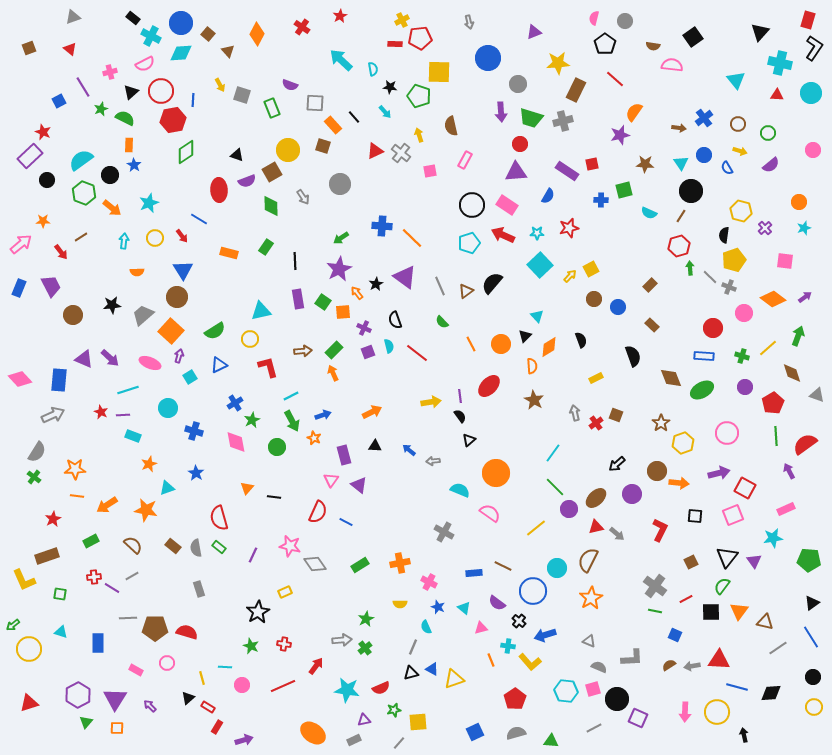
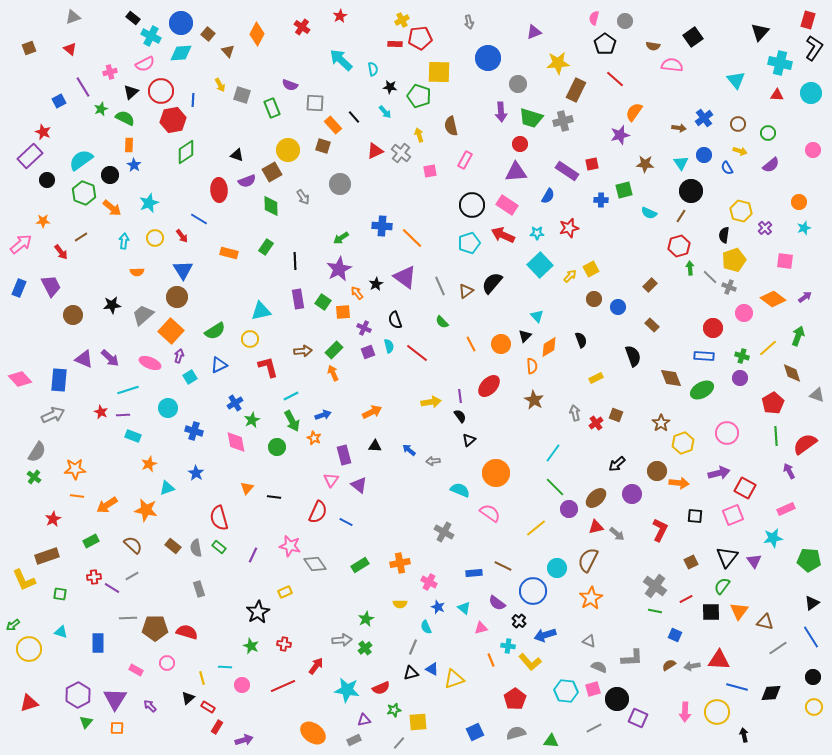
purple circle at (745, 387): moved 5 px left, 9 px up
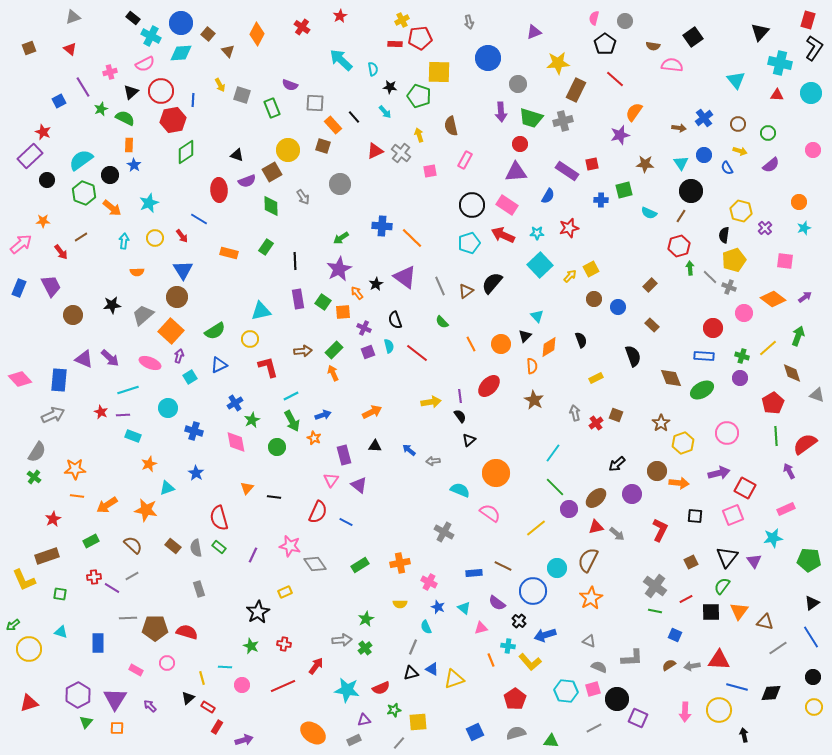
yellow circle at (717, 712): moved 2 px right, 2 px up
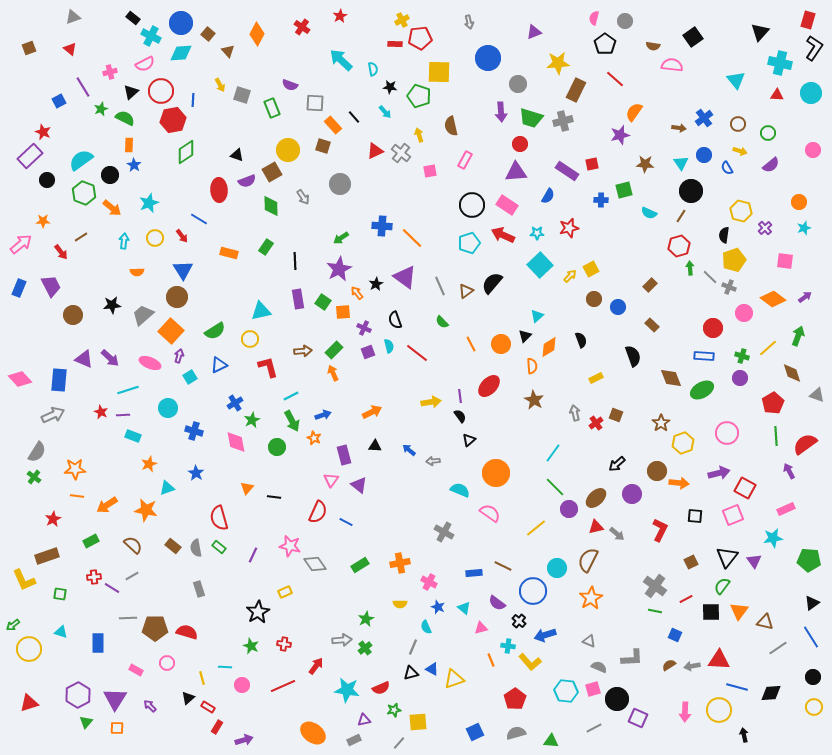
cyan triangle at (537, 316): rotated 32 degrees clockwise
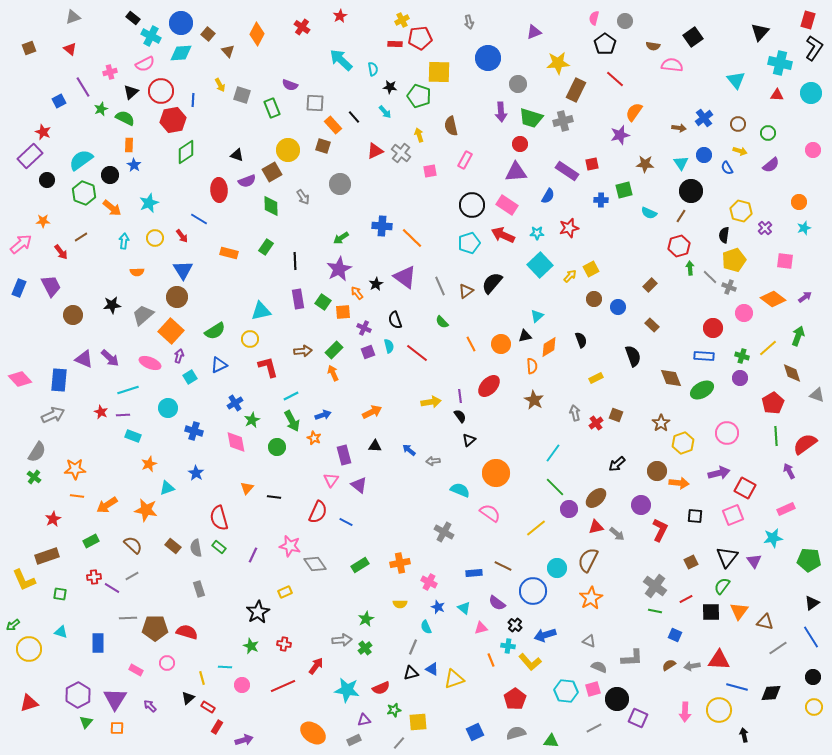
black triangle at (525, 336): rotated 32 degrees clockwise
purple circle at (632, 494): moved 9 px right, 11 px down
black cross at (519, 621): moved 4 px left, 4 px down
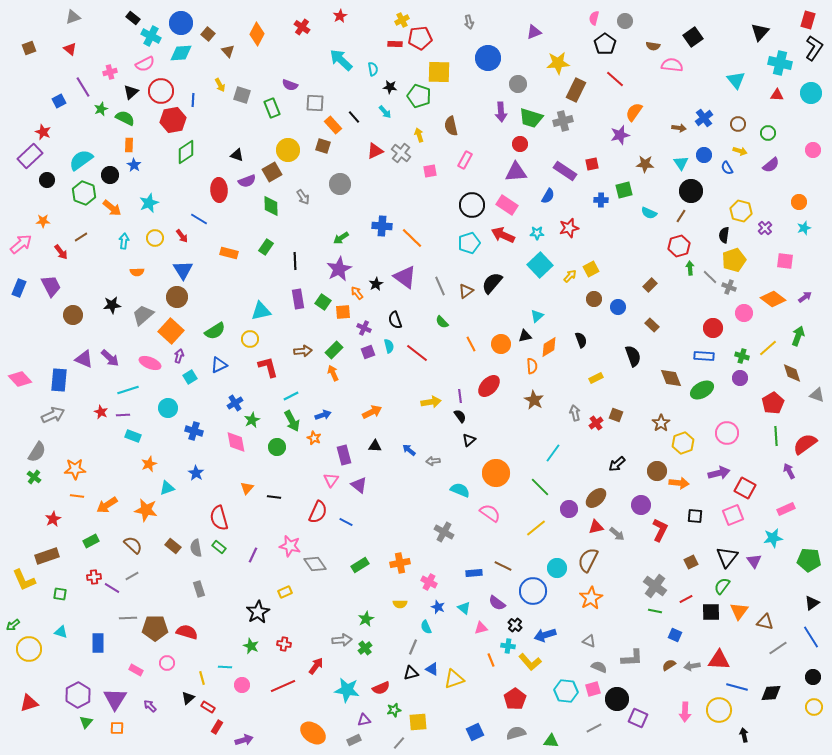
purple rectangle at (567, 171): moved 2 px left
green line at (555, 487): moved 15 px left
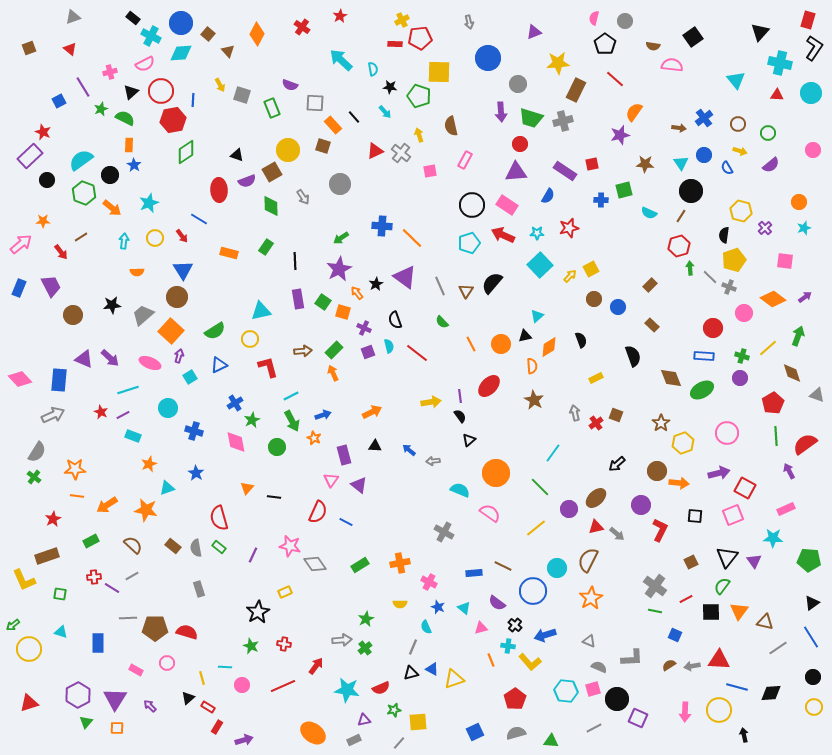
brown triangle at (466, 291): rotated 21 degrees counterclockwise
orange square at (343, 312): rotated 21 degrees clockwise
purple line at (123, 415): rotated 24 degrees counterclockwise
cyan star at (773, 538): rotated 12 degrees clockwise
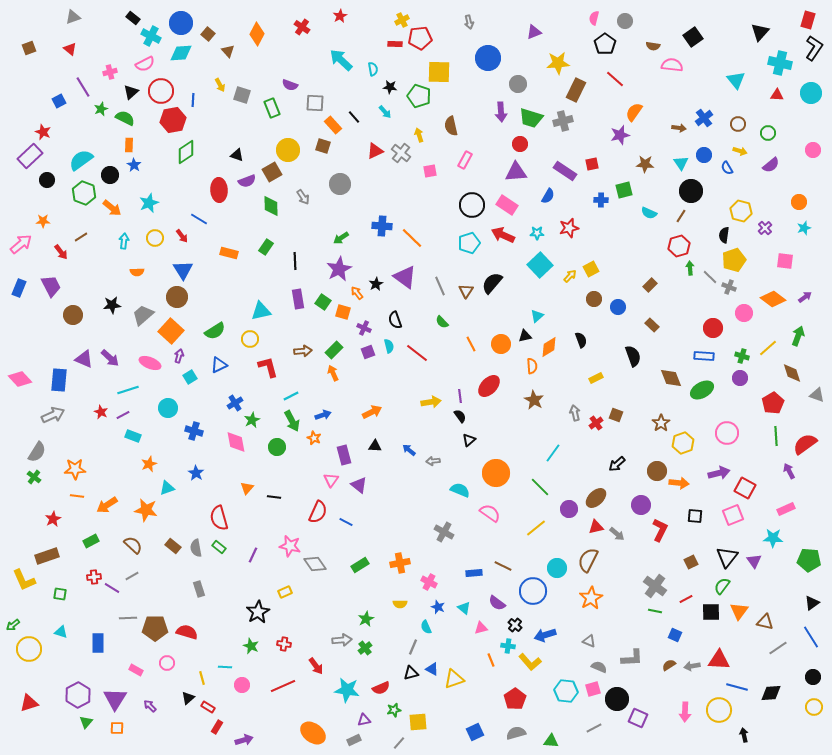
red arrow at (316, 666): rotated 108 degrees clockwise
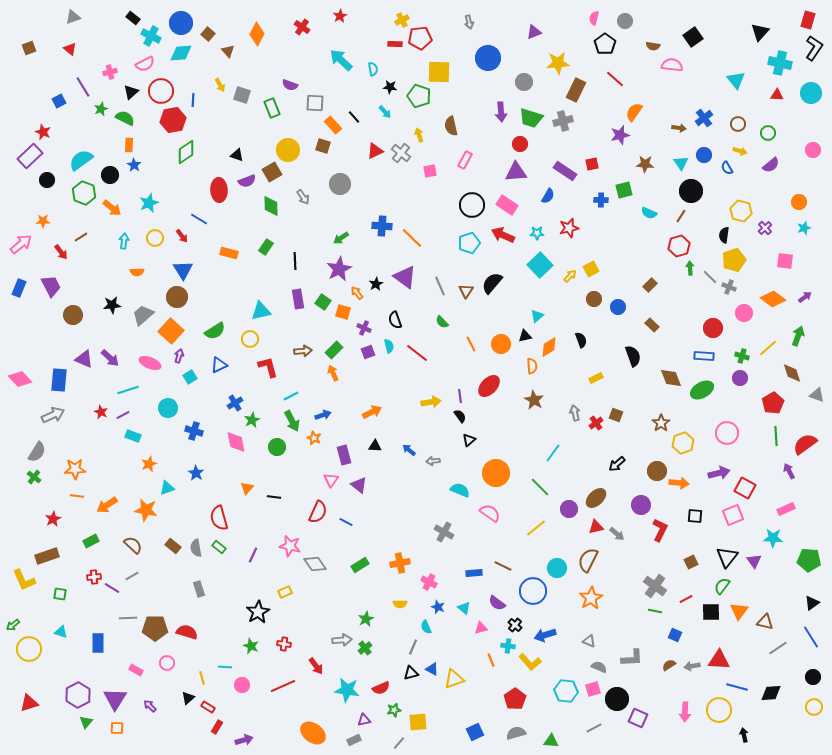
gray circle at (518, 84): moved 6 px right, 2 px up
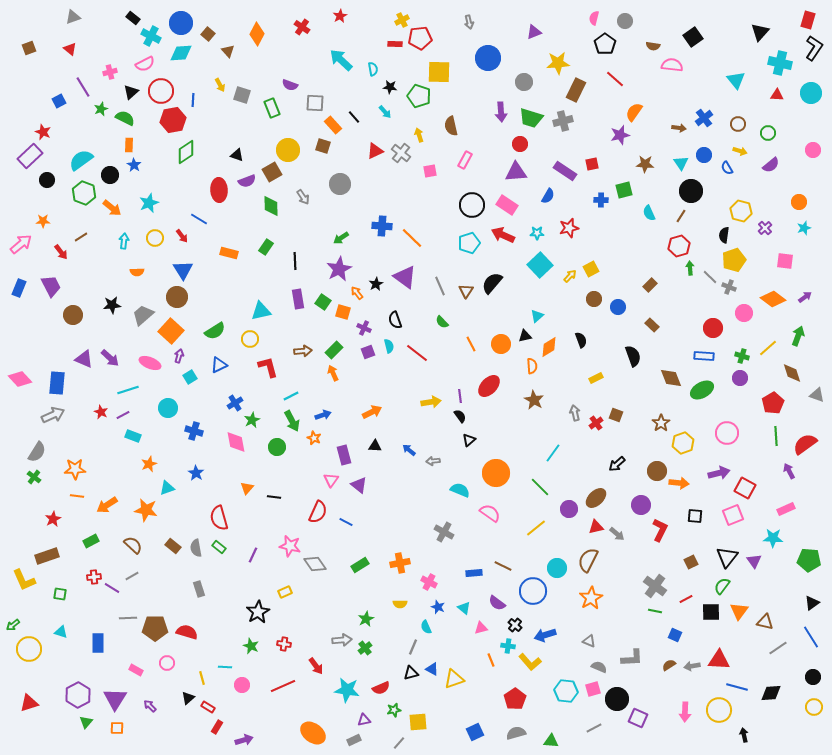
cyan semicircle at (649, 213): rotated 42 degrees clockwise
blue rectangle at (59, 380): moved 2 px left, 3 px down
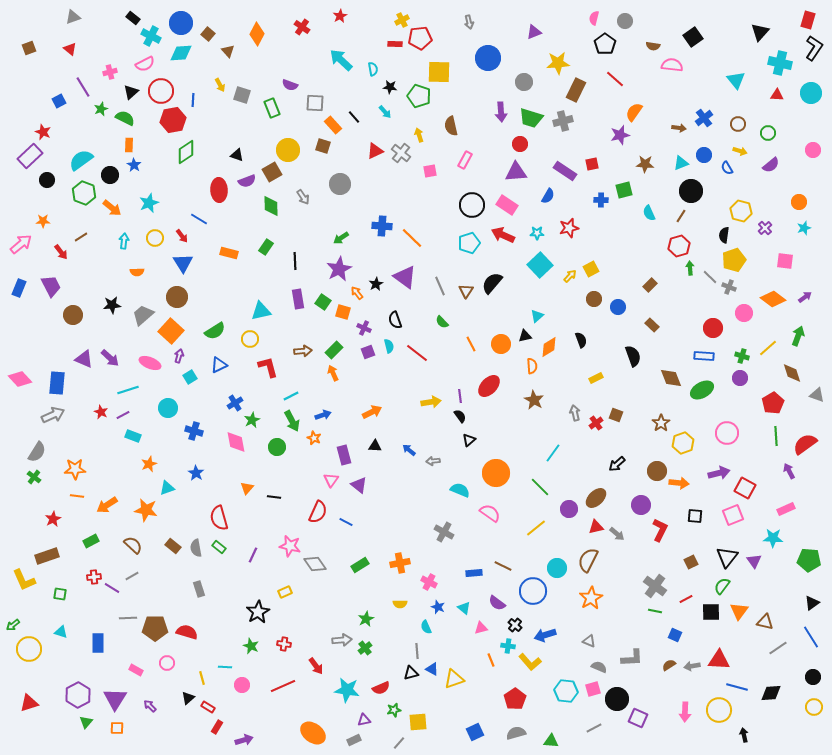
cyan triangle at (681, 163): rotated 42 degrees clockwise
blue triangle at (183, 270): moved 7 px up
gray line at (413, 647): moved 4 px right, 4 px down; rotated 28 degrees counterclockwise
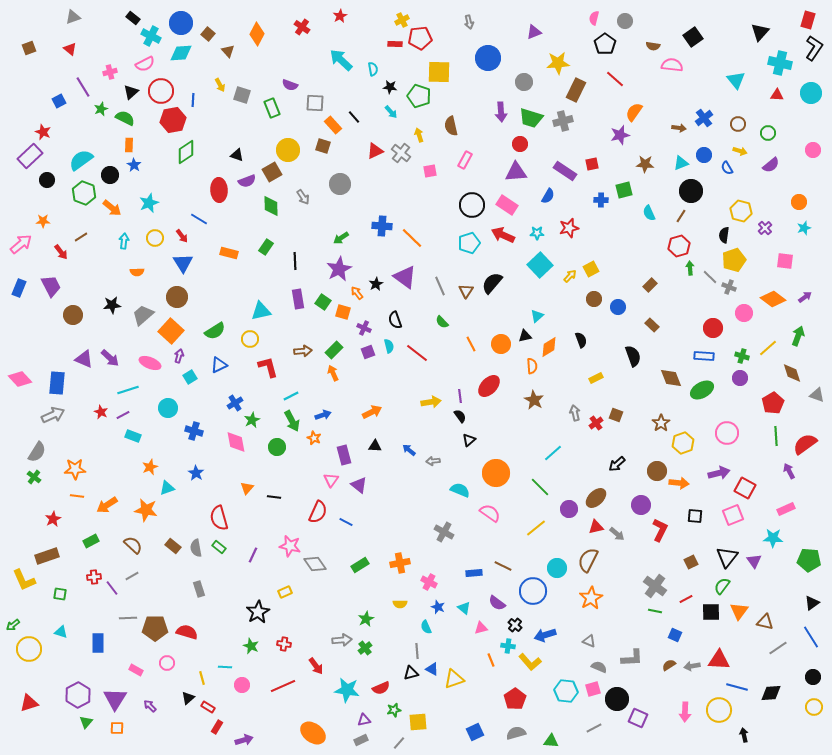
cyan arrow at (385, 112): moved 6 px right
cyan line at (553, 453): rotated 12 degrees clockwise
orange star at (149, 464): moved 1 px right, 3 px down
purple line at (112, 588): rotated 21 degrees clockwise
gray rectangle at (354, 740): moved 7 px right
